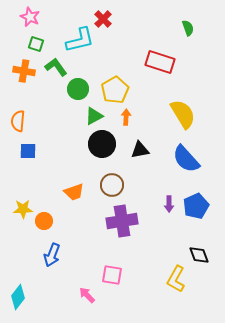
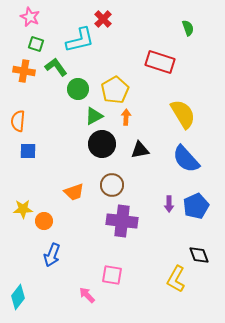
purple cross: rotated 16 degrees clockwise
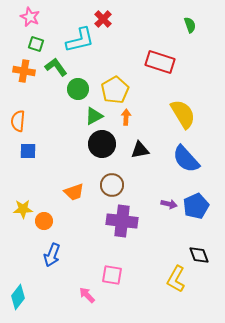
green semicircle: moved 2 px right, 3 px up
purple arrow: rotated 77 degrees counterclockwise
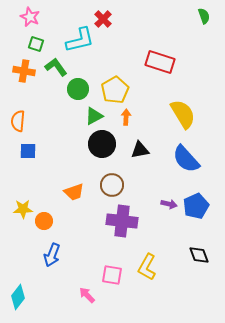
green semicircle: moved 14 px right, 9 px up
yellow L-shape: moved 29 px left, 12 px up
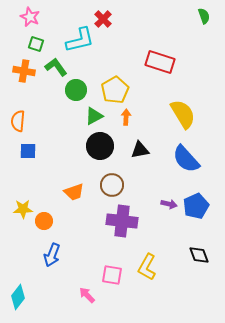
green circle: moved 2 px left, 1 px down
black circle: moved 2 px left, 2 px down
